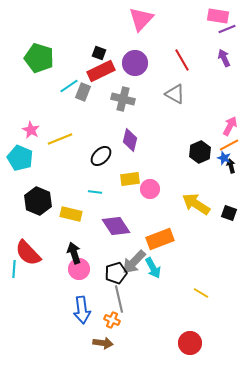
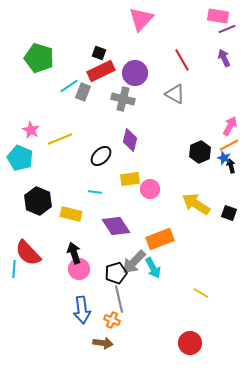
purple circle at (135, 63): moved 10 px down
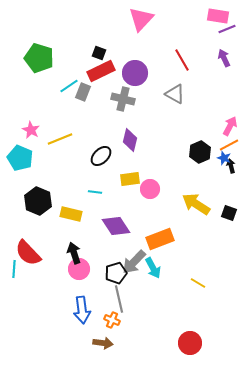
yellow line at (201, 293): moved 3 px left, 10 px up
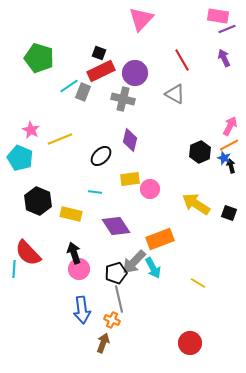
brown arrow at (103, 343): rotated 78 degrees counterclockwise
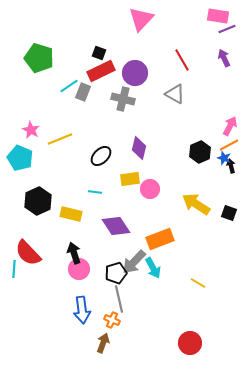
purple diamond at (130, 140): moved 9 px right, 8 px down
black hexagon at (38, 201): rotated 12 degrees clockwise
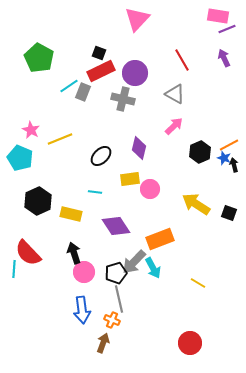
pink triangle at (141, 19): moved 4 px left
green pentagon at (39, 58): rotated 12 degrees clockwise
pink arrow at (230, 126): moved 56 px left; rotated 18 degrees clockwise
black arrow at (231, 166): moved 3 px right, 1 px up
pink circle at (79, 269): moved 5 px right, 3 px down
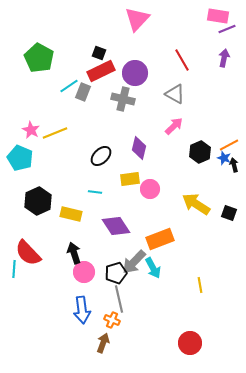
purple arrow at (224, 58): rotated 36 degrees clockwise
yellow line at (60, 139): moved 5 px left, 6 px up
yellow line at (198, 283): moved 2 px right, 2 px down; rotated 49 degrees clockwise
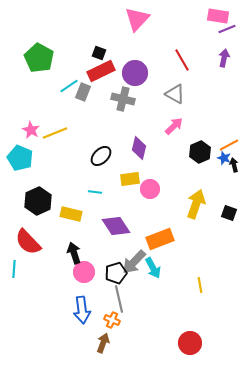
yellow arrow at (196, 204): rotated 76 degrees clockwise
red semicircle at (28, 253): moved 11 px up
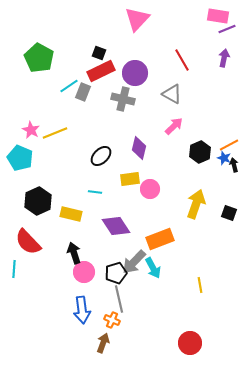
gray triangle at (175, 94): moved 3 px left
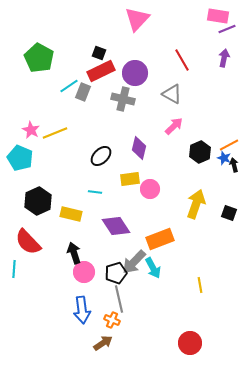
brown arrow at (103, 343): rotated 36 degrees clockwise
